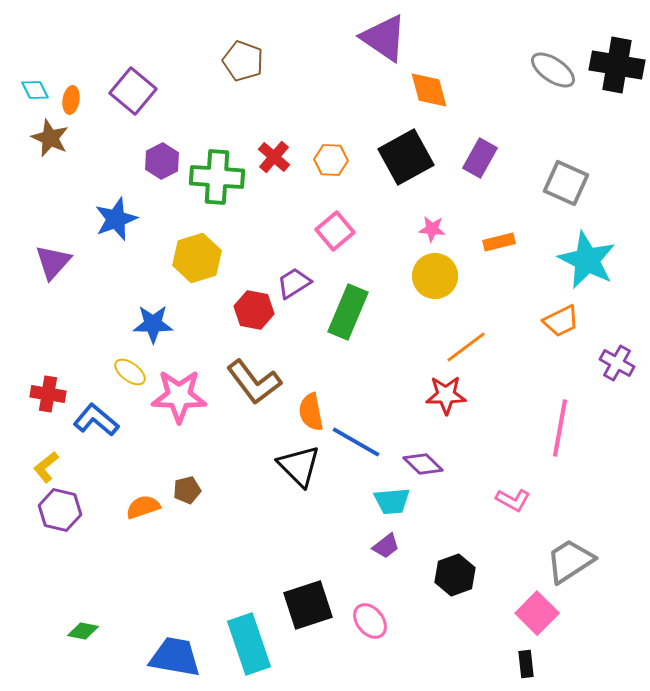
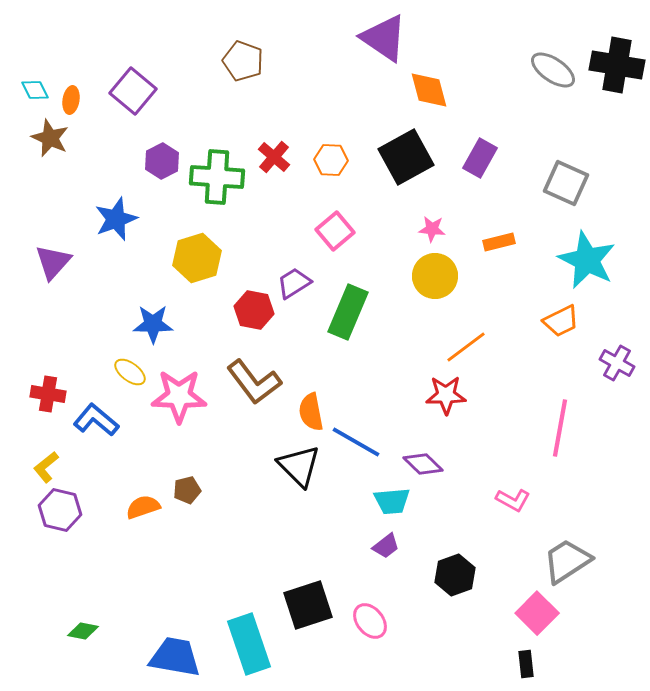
gray trapezoid at (570, 561): moved 3 px left
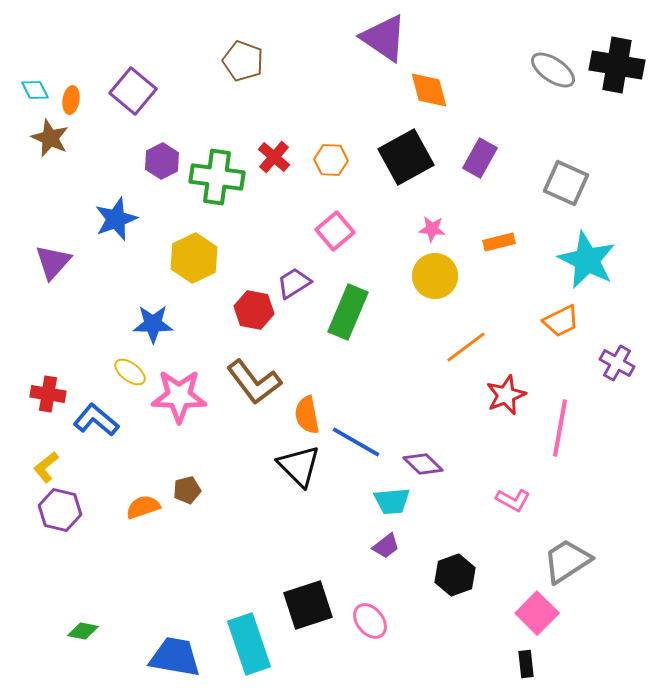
green cross at (217, 177): rotated 4 degrees clockwise
yellow hexagon at (197, 258): moved 3 px left; rotated 9 degrees counterclockwise
red star at (446, 395): moved 60 px right; rotated 21 degrees counterclockwise
orange semicircle at (311, 412): moved 4 px left, 3 px down
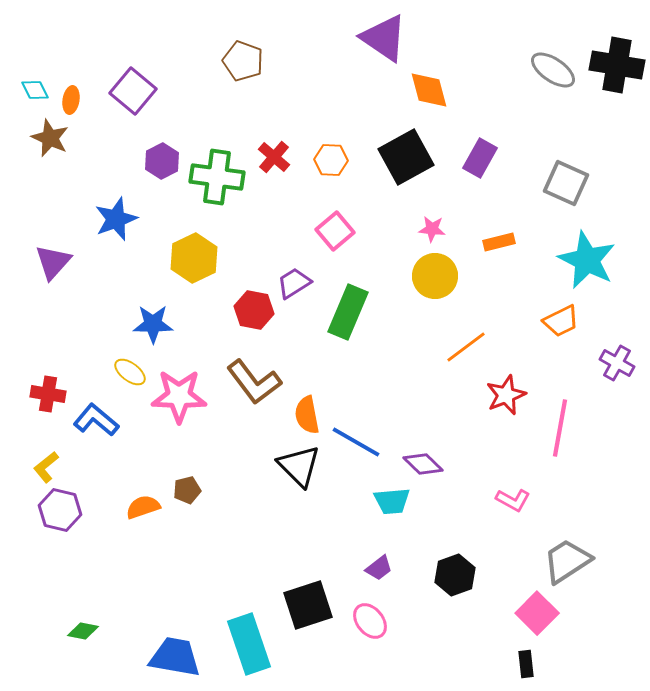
purple trapezoid at (386, 546): moved 7 px left, 22 px down
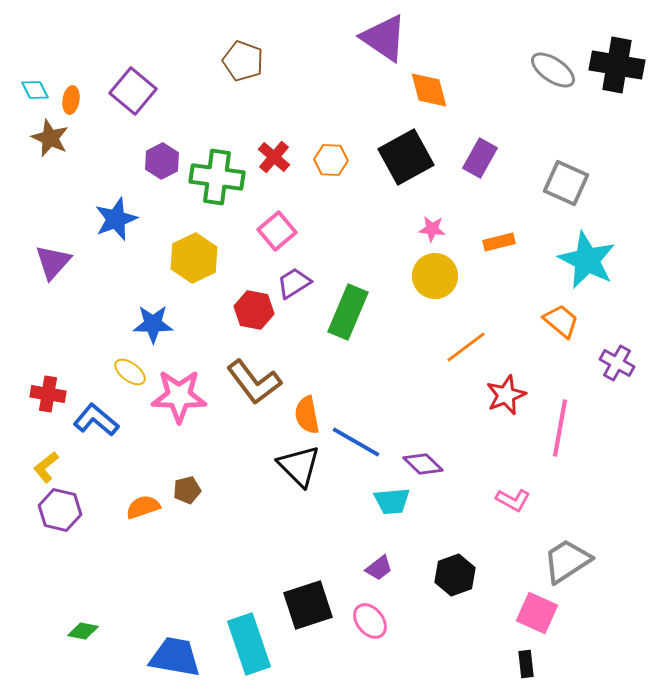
pink square at (335, 231): moved 58 px left
orange trapezoid at (561, 321): rotated 114 degrees counterclockwise
pink square at (537, 613): rotated 21 degrees counterclockwise
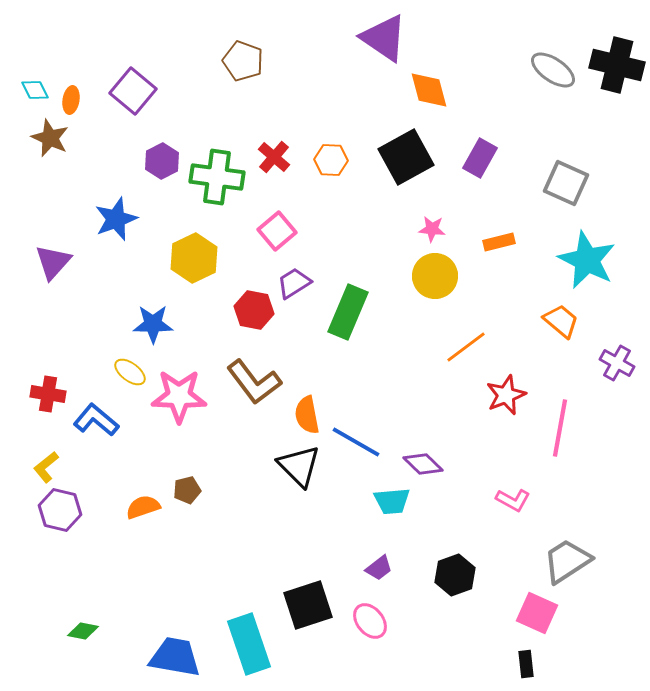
black cross at (617, 65): rotated 4 degrees clockwise
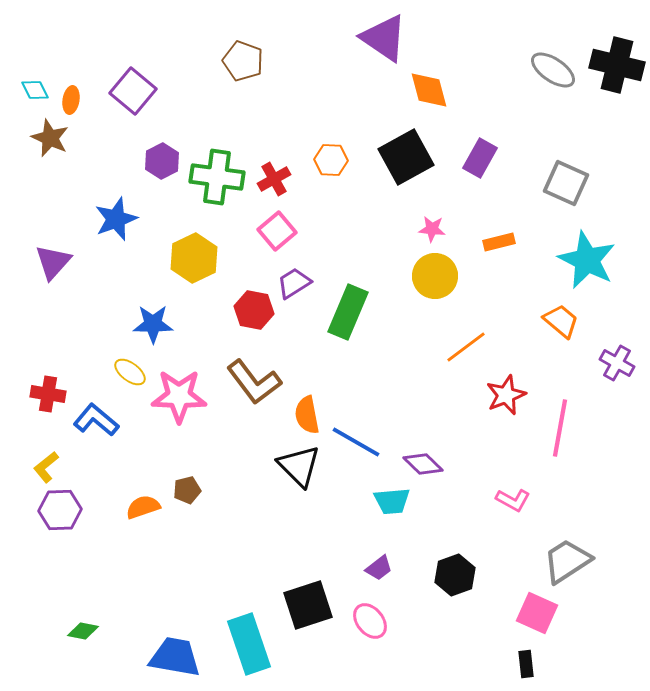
red cross at (274, 157): moved 22 px down; rotated 20 degrees clockwise
purple hexagon at (60, 510): rotated 15 degrees counterclockwise
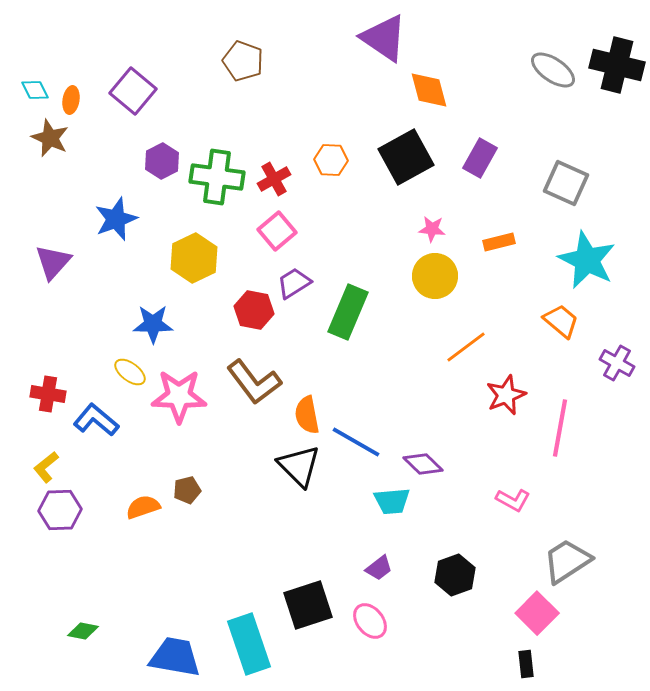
pink square at (537, 613): rotated 21 degrees clockwise
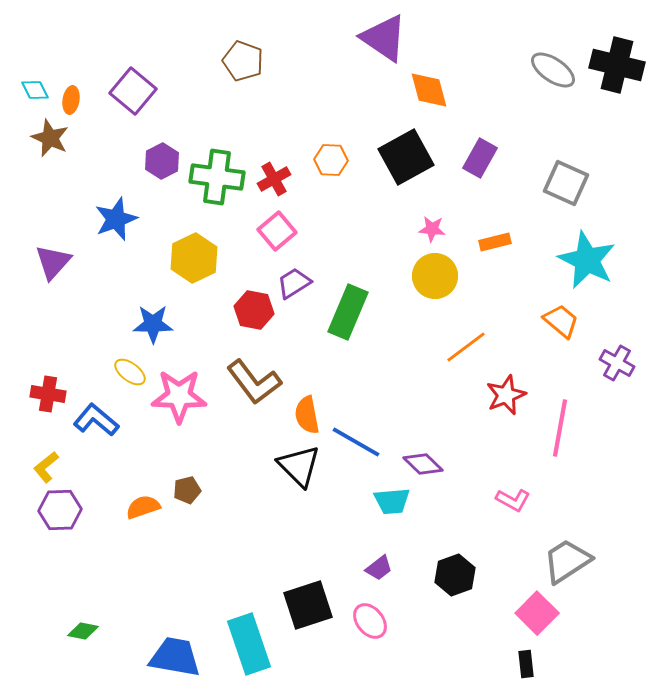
orange rectangle at (499, 242): moved 4 px left
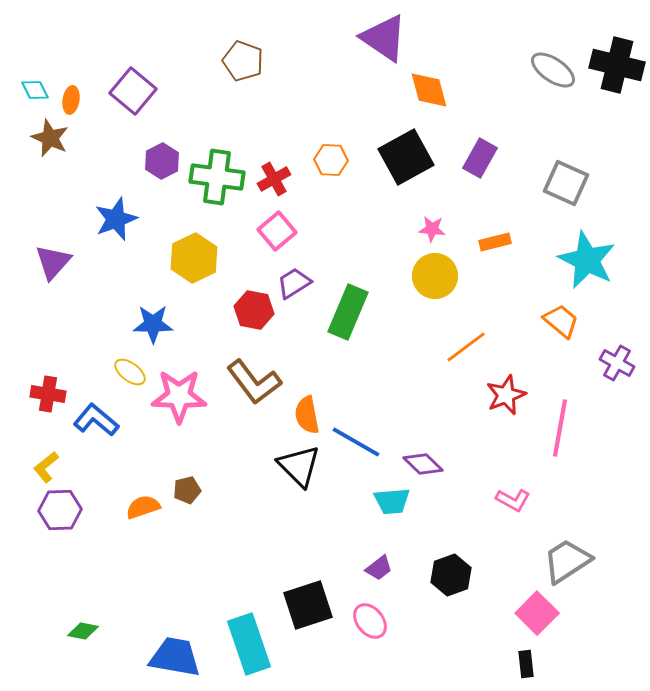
black hexagon at (455, 575): moved 4 px left
